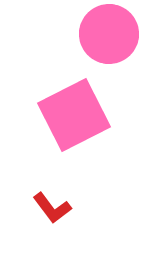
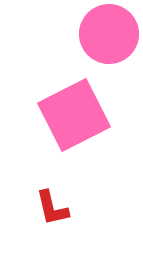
red L-shape: rotated 24 degrees clockwise
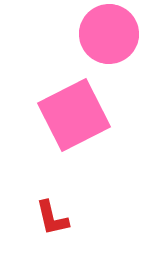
red L-shape: moved 10 px down
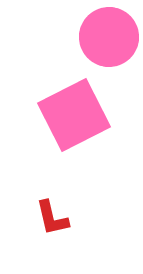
pink circle: moved 3 px down
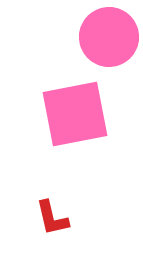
pink square: moved 1 px right, 1 px up; rotated 16 degrees clockwise
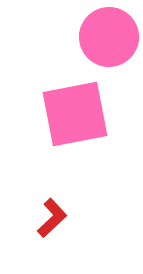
red L-shape: rotated 120 degrees counterclockwise
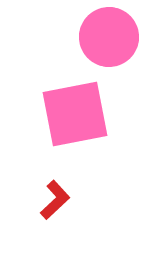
red L-shape: moved 3 px right, 18 px up
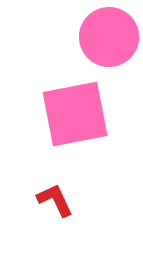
red L-shape: rotated 72 degrees counterclockwise
